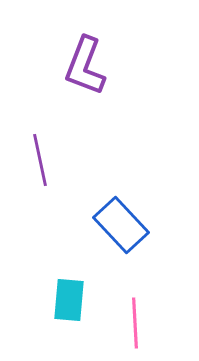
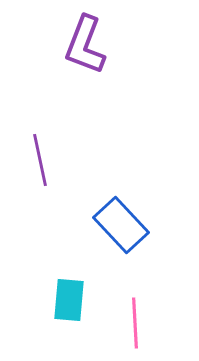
purple L-shape: moved 21 px up
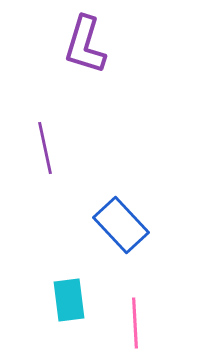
purple L-shape: rotated 4 degrees counterclockwise
purple line: moved 5 px right, 12 px up
cyan rectangle: rotated 12 degrees counterclockwise
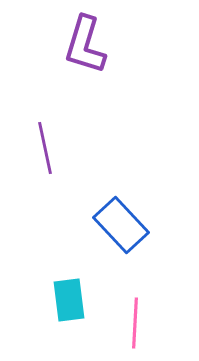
pink line: rotated 6 degrees clockwise
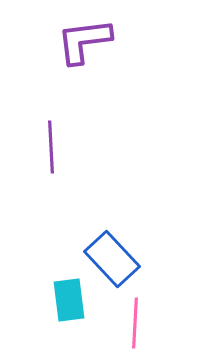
purple L-shape: moved 1 px left, 4 px up; rotated 66 degrees clockwise
purple line: moved 6 px right, 1 px up; rotated 9 degrees clockwise
blue rectangle: moved 9 px left, 34 px down
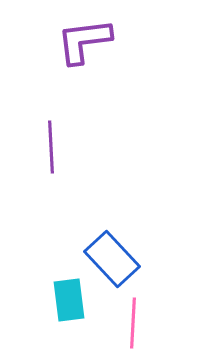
pink line: moved 2 px left
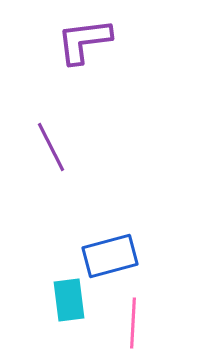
purple line: rotated 24 degrees counterclockwise
blue rectangle: moved 2 px left, 3 px up; rotated 62 degrees counterclockwise
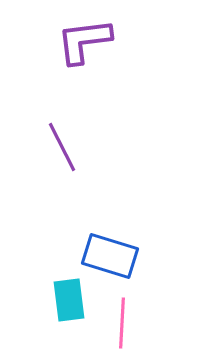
purple line: moved 11 px right
blue rectangle: rotated 32 degrees clockwise
pink line: moved 11 px left
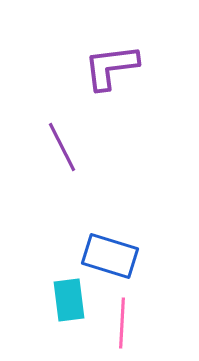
purple L-shape: moved 27 px right, 26 px down
